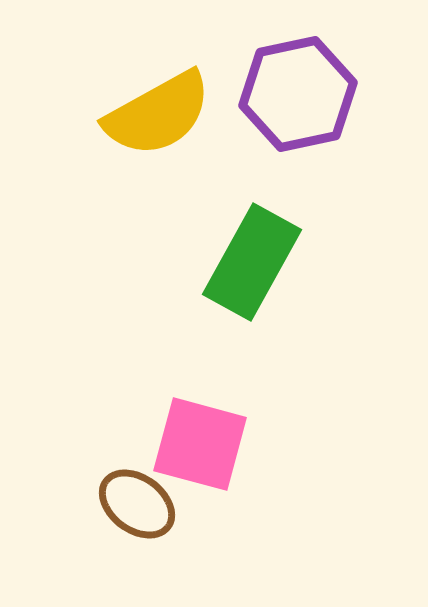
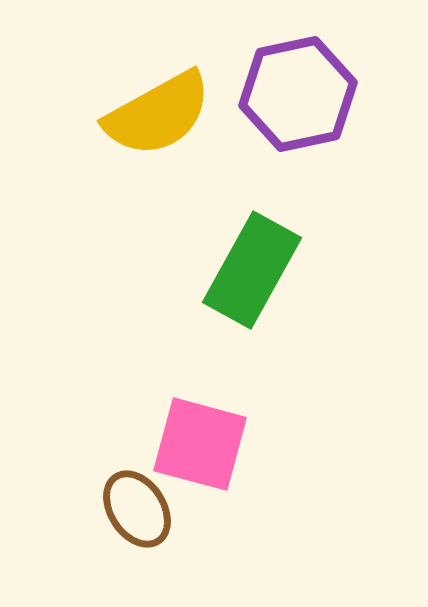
green rectangle: moved 8 px down
brown ellipse: moved 5 px down; rotated 20 degrees clockwise
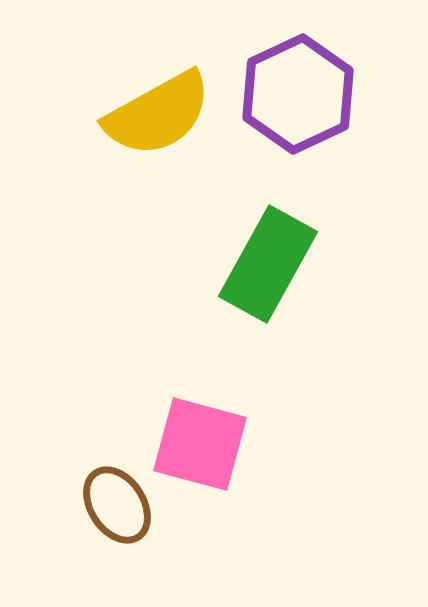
purple hexagon: rotated 13 degrees counterclockwise
green rectangle: moved 16 px right, 6 px up
brown ellipse: moved 20 px left, 4 px up
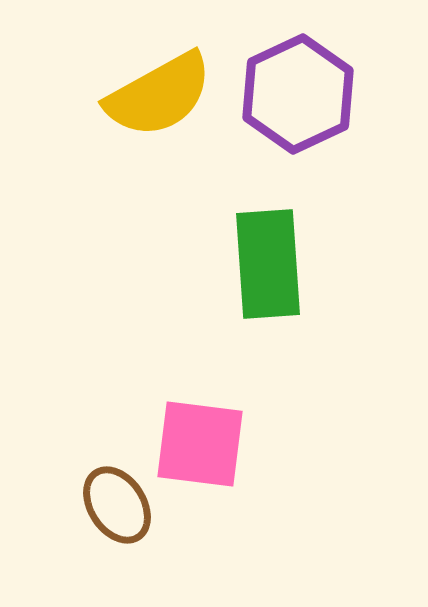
yellow semicircle: moved 1 px right, 19 px up
green rectangle: rotated 33 degrees counterclockwise
pink square: rotated 8 degrees counterclockwise
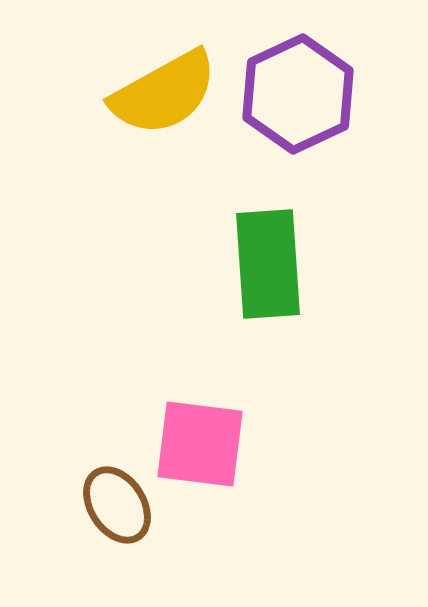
yellow semicircle: moved 5 px right, 2 px up
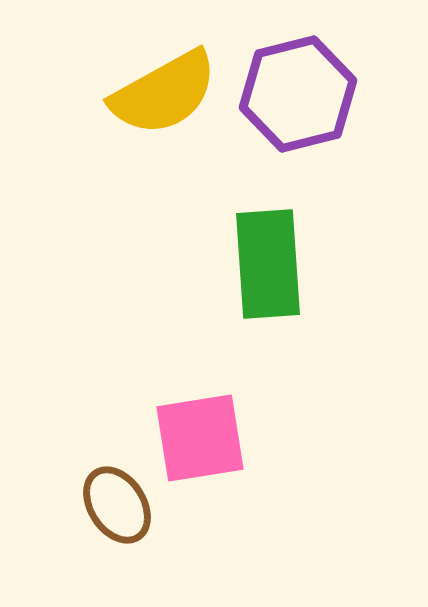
purple hexagon: rotated 11 degrees clockwise
pink square: moved 6 px up; rotated 16 degrees counterclockwise
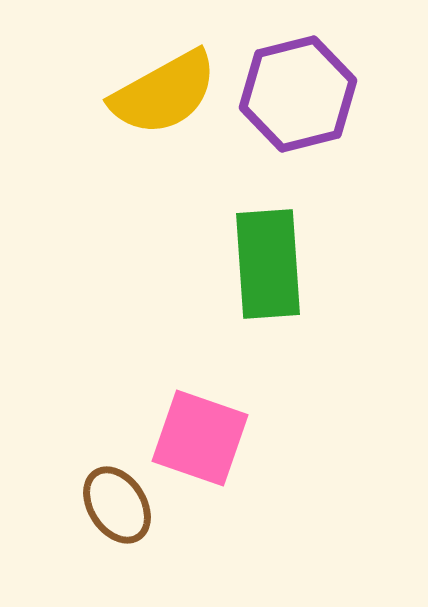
pink square: rotated 28 degrees clockwise
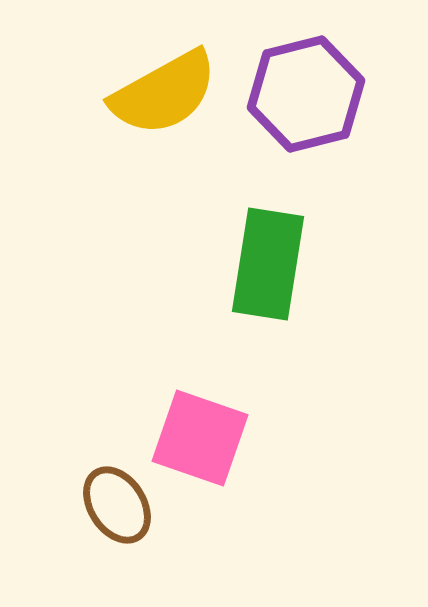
purple hexagon: moved 8 px right
green rectangle: rotated 13 degrees clockwise
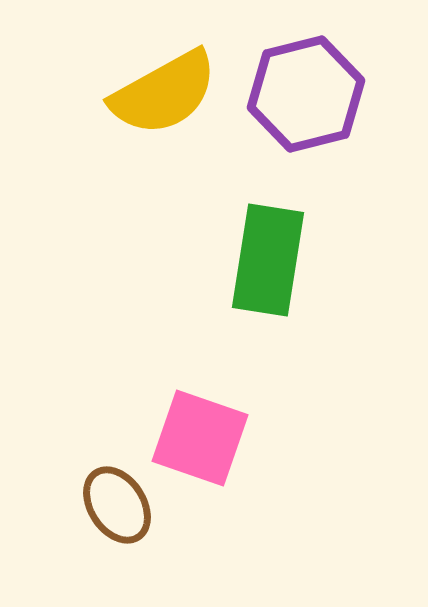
green rectangle: moved 4 px up
